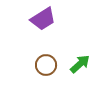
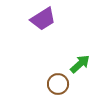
brown circle: moved 12 px right, 19 px down
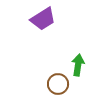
green arrow: moved 2 px left, 1 px down; rotated 40 degrees counterclockwise
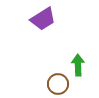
green arrow: rotated 10 degrees counterclockwise
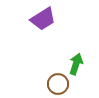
green arrow: moved 2 px left, 1 px up; rotated 20 degrees clockwise
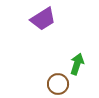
green arrow: moved 1 px right
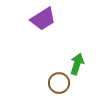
brown circle: moved 1 px right, 1 px up
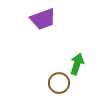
purple trapezoid: rotated 12 degrees clockwise
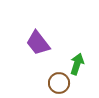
purple trapezoid: moved 5 px left, 24 px down; rotated 72 degrees clockwise
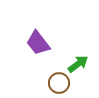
green arrow: moved 1 px right; rotated 35 degrees clockwise
